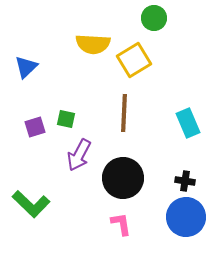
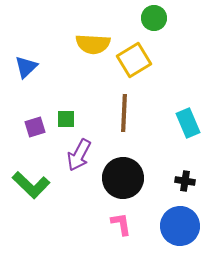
green square: rotated 12 degrees counterclockwise
green L-shape: moved 19 px up
blue circle: moved 6 px left, 9 px down
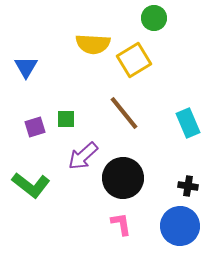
blue triangle: rotated 15 degrees counterclockwise
brown line: rotated 42 degrees counterclockwise
purple arrow: moved 4 px right, 1 px down; rotated 20 degrees clockwise
black cross: moved 3 px right, 5 px down
green L-shape: rotated 6 degrees counterclockwise
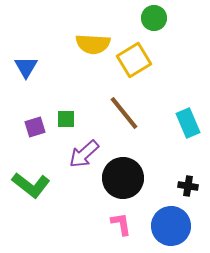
purple arrow: moved 1 px right, 2 px up
blue circle: moved 9 px left
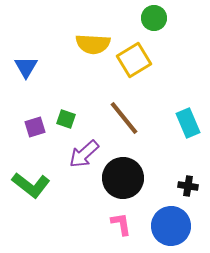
brown line: moved 5 px down
green square: rotated 18 degrees clockwise
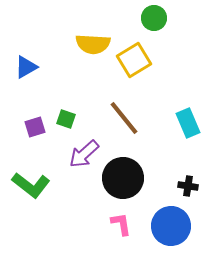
blue triangle: rotated 30 degrees clockwise
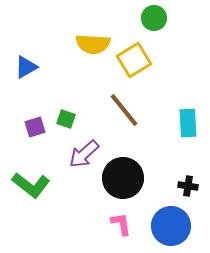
brown line: moved 8 px up
cyan rectangle: rotated 20 degrees clockwise
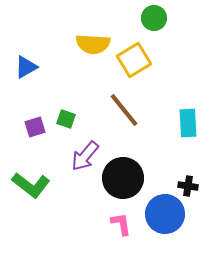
purple arrow: moved 1 px right, 2 px down; rotated 8 degrees counterclockwise
blue circle: moved 6 px left, 12 px up
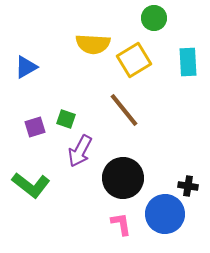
cyan rectangle: moved 61 px up
purple arrow: moved 5 px left, 5 px up; rotated 12 degrees counterclockwise
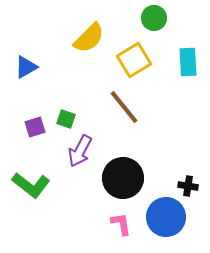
yellow semicircle: moved 4 px left, 6 px up; rotated 48 degrees counterclockwise
brown line: moved 3 px up
blue circle: moved 1 px right, 3 px down
